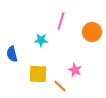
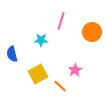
pink star: rotated 16 degrees clockwise
yellow square: rotated 30 degrees counterclockwise
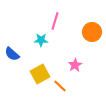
pink line: moved 6 px left
blue semicircle: rotated 35 degrees counterclockwise
pink star: moved 5 px up
yellow square: moved 2 px right
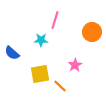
pink line: moved 1 px up
blue semicircle: moved 1 px up
yellow square: rotated 18 degrees clockwise
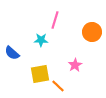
orange line: moved 2 px left
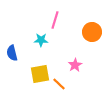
blue semicircle: rotated 35 degrees clockwise
orange line: moved 1 px right, 2 px up
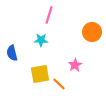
pink line: moved 6 px left, 5 px up
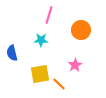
orange circle: moved 11 px left, 2 px up
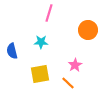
pink line: moved 2 px up
orange circle: moved 7 px right
cyan star: moved 2 px down
blue semicircle: moved 2 px up
orange line: moved 9 px right, 1 px up
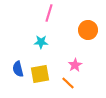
blue semicircle: moved 6 px right, 18 px down
